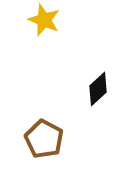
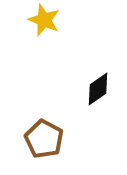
black diamond: rotated 8 degrees clockwise
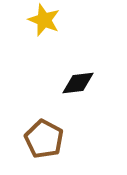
black diamond: moved 20 px left, 6 px up; rotated 28 degrees clockwise
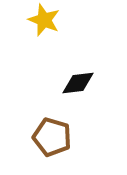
brown pentagon: moved 8 px right, 2 px up; rotated 12 degrees counterclockwise
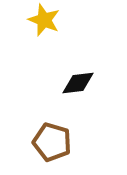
brown pentagon: moved 5 px down
